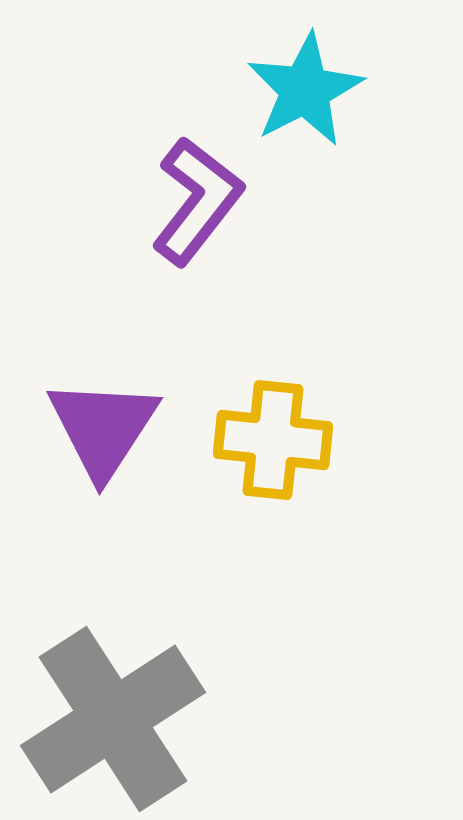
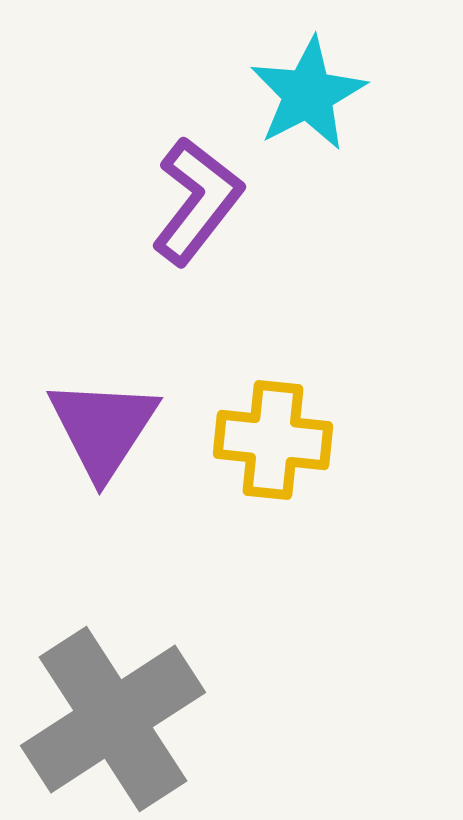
cyan star: moved 3 px right, 4 px down
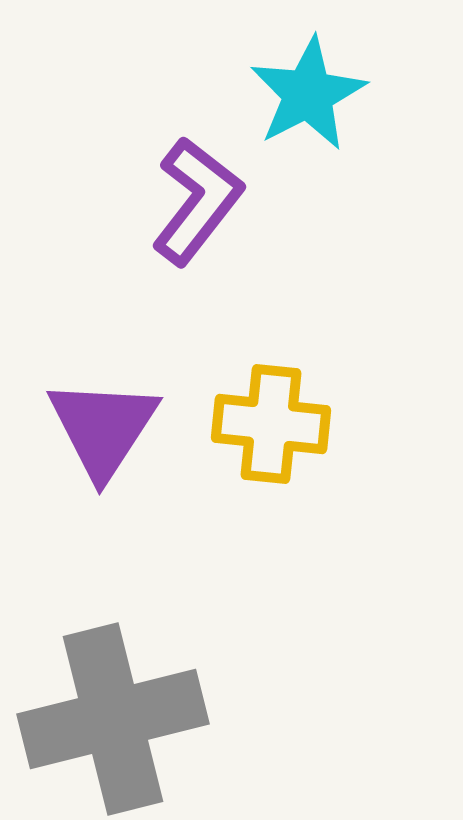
yellow cross: moved 2 px left, 16 px up
gray cross: rotated 19 degrees clockwise
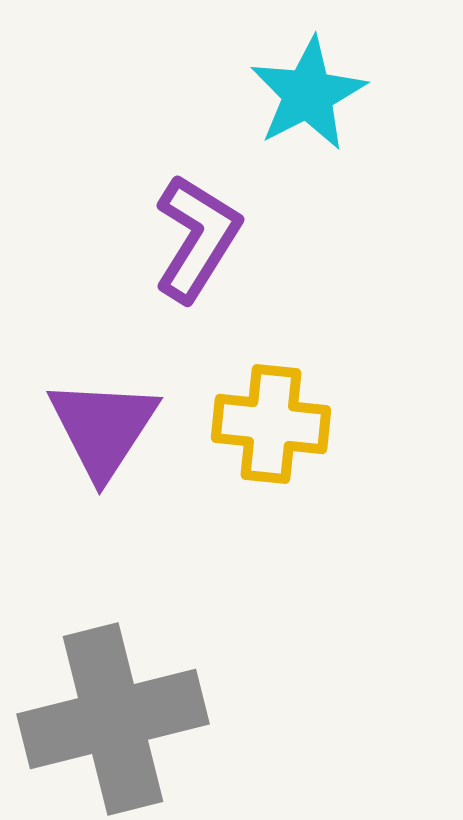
purple L-shape: moved 37 px down; rotated 6 degrees counterclockwise
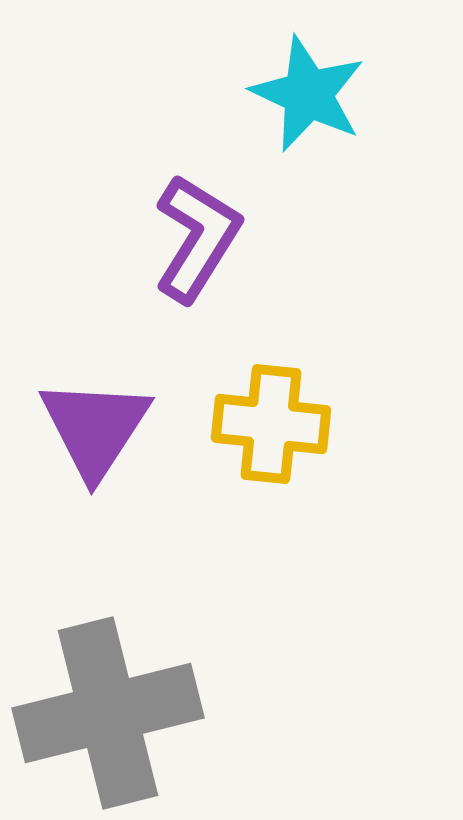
cyan star: rotated 20 degrees counterclockwise
purple triangle: moved 8 px left
gray cross: moved 5 px left, 6 px up
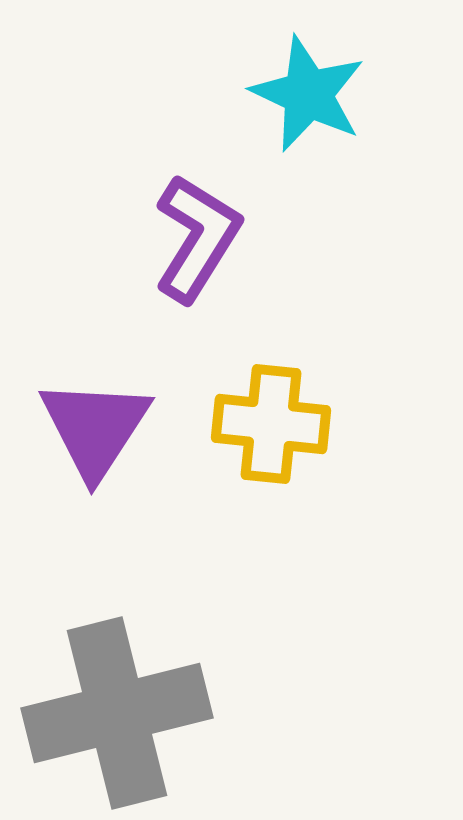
gray cross: moved 9 px right
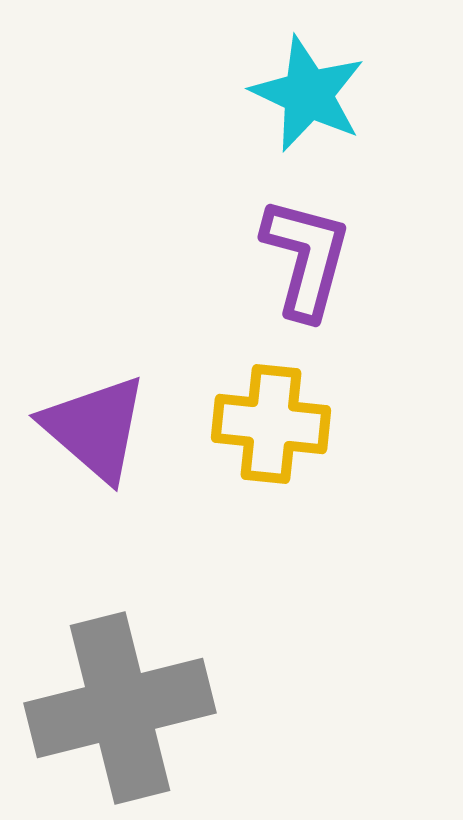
purple L-shape: moved 109 px right, 20 px down; rotated 17 degrees counterclockwise
purple triangle: rotated 22 degrees counterclockwise
gray cross: moved 3 px right, 5 px up
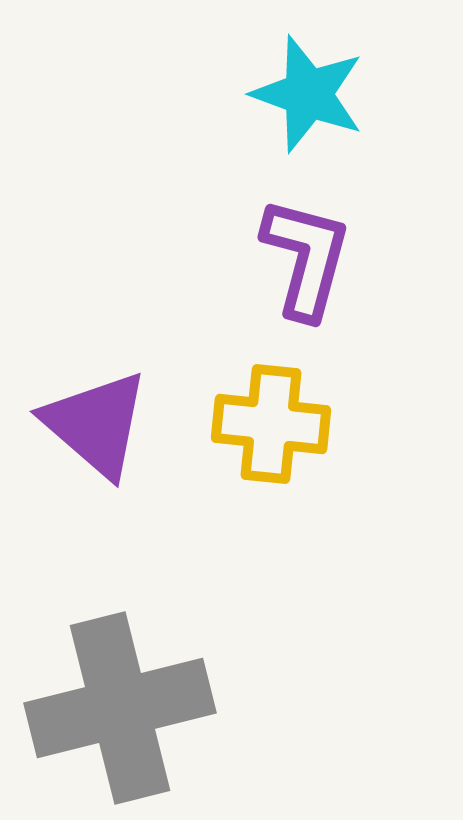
cyan star: rotated 5 degrees counterclockwise
purple triangle: moved 1 px right, 4 px up
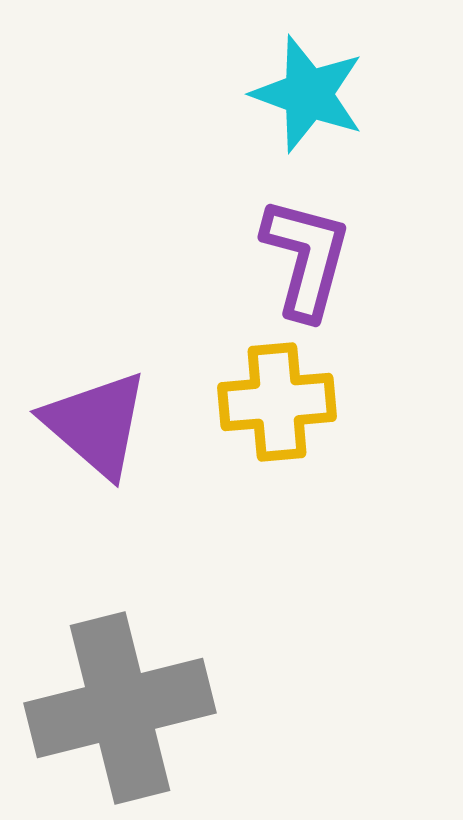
yellow cross: moved 6 px right, 22 px up; rotated 11 degrees counterclockwise
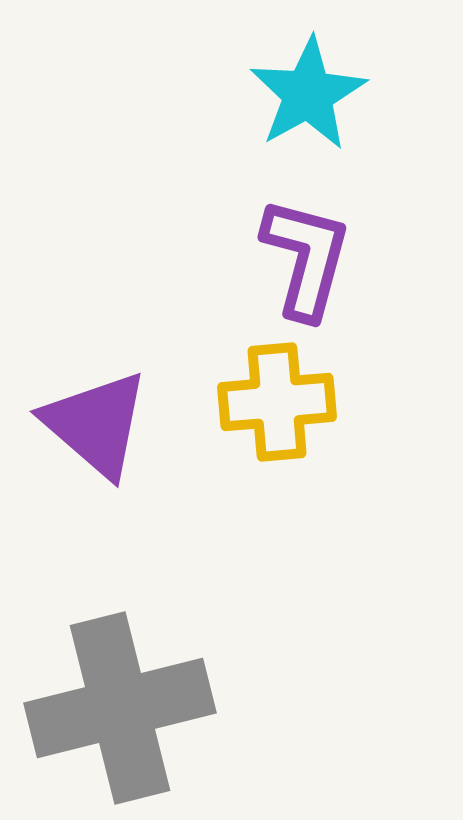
cyan star: rotated 23 degrees clockwise
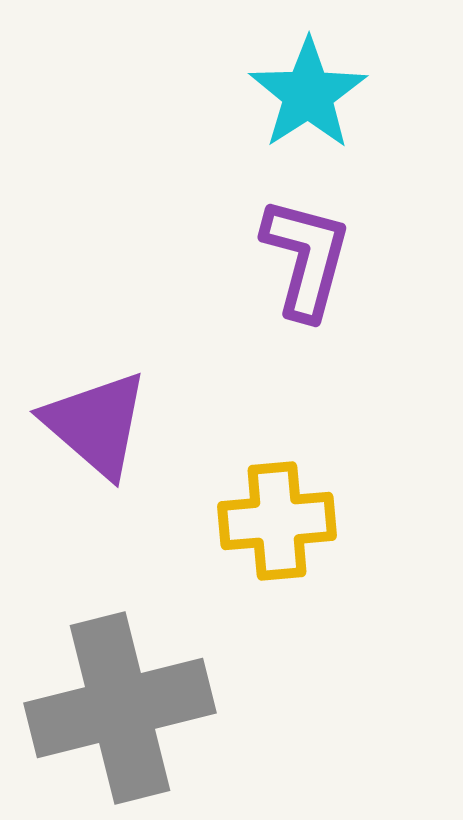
cyan star: rotated 4 degrees counterclockwise
yellow cross: moved 119 px down
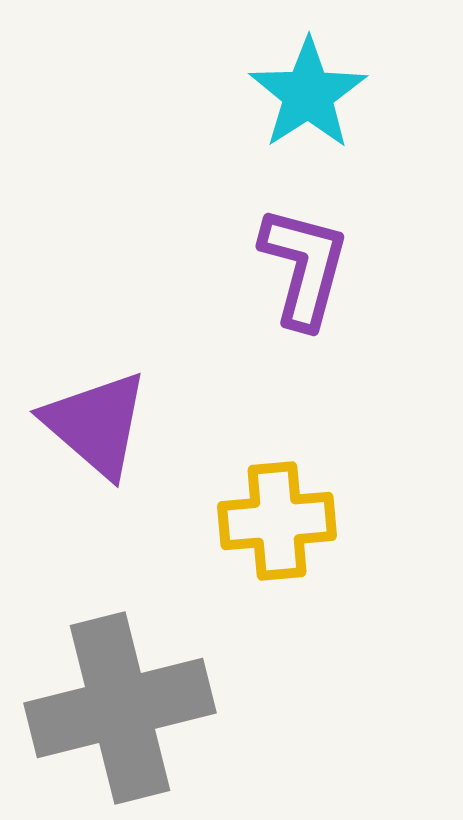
purple L-shape: moved 2 px left, 9 px down
